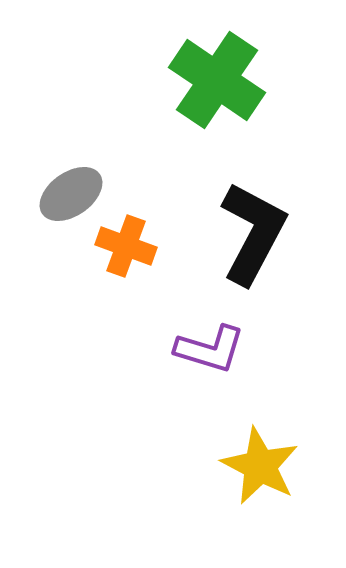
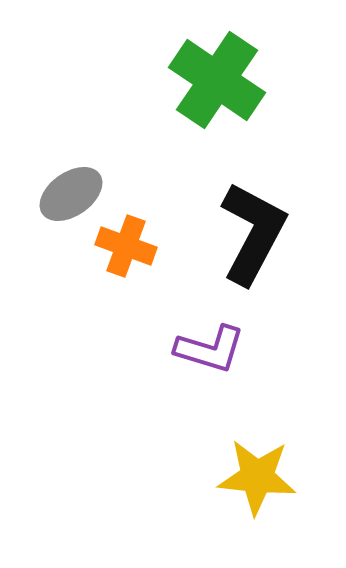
yellow star: moved 3 px left, 11 px down; rotated 22 degrees counterclockwise
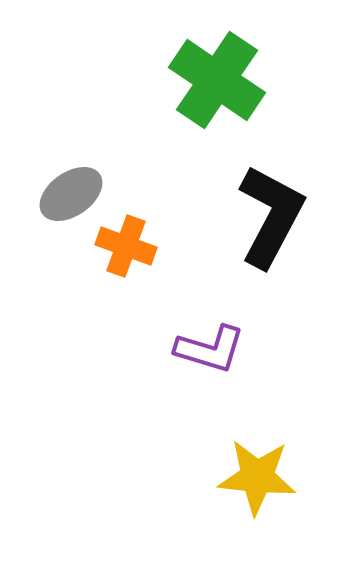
black L-shape: moved 18 px right, 17 px up
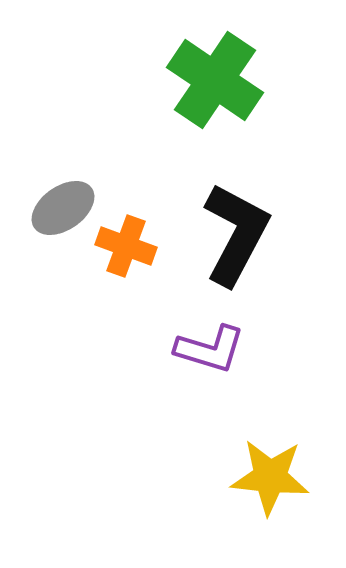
green cross: moved 2 px left
gray ellipse: moved 8 px left, 14 px down
black L-shape: moved 35 px left, 18 px down
yellow star: moved 13 px right
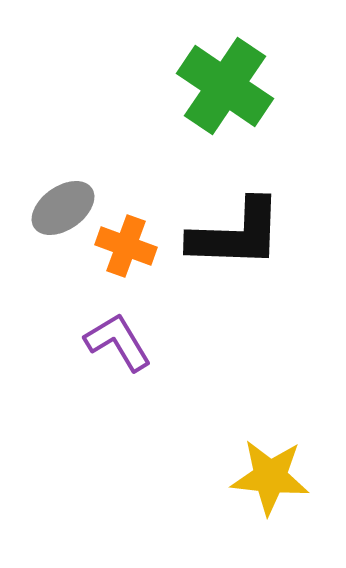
green cross: moved 10 px right, 6 px down
black L-shape: rotated 64 degrees clockwise
purple L-shape: moved 92 px left, 7 px up; rotated 138 degrees counterclockwise
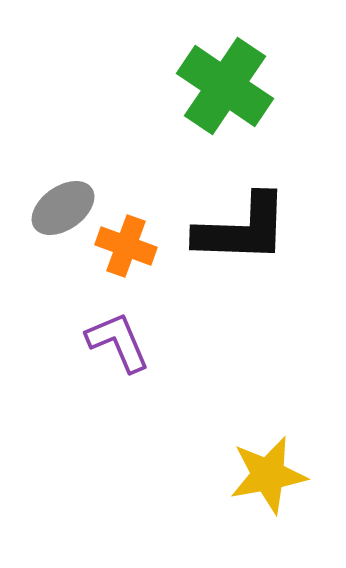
black L-shape: moved 6 px right, 5 px up
purple L-shape: rotated 8 degrees clockwise
yellow star: moved 2 px left, 2 px up; rotated 16 degrees counterclockwise
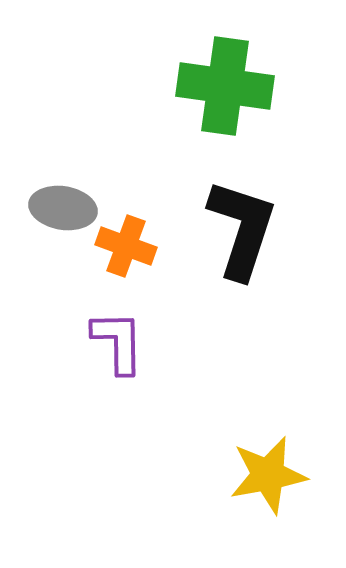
green cross: rotated 26 degrees counterclockwise
gray ellipse: rotated 44 degrees clockwise
black L-shape: rotated 74 degrees counterclockwise
purple L-shape: rotated 22 degrees clockwise
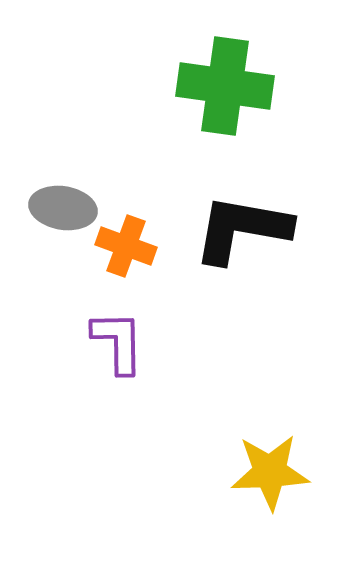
black L-shape: rotated 98 degrees counterclockwise
yellow star: moved 2 px right, 3 px up; rotated 8 degrees clockwise
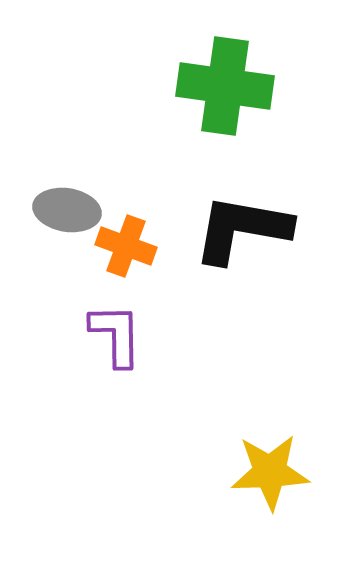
gray ellipse: moved 4 px right, 2 px down
purple L-shape: moved 2 px left, 7 px up
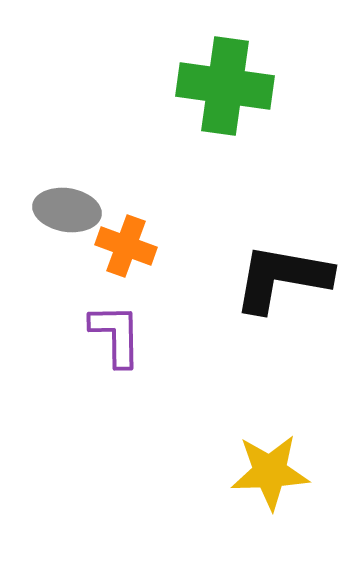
black L-shape: moved 40 px right, 49 px down
